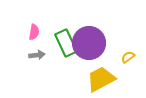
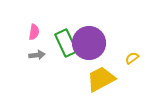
yellow semicircle: moved 4 px right, 1 px down
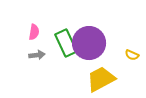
yellow semicircle: moved 3 px up; rotated 120 degrees counterclockwise
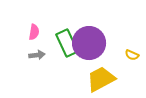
green rectangle: moved 1 px right
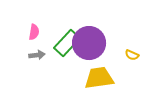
green rectangle: rotated 68 degrees clockwise
yellow trapezoid: moved 2 px left, 1 px up; rotated 20 degrees clockwise
